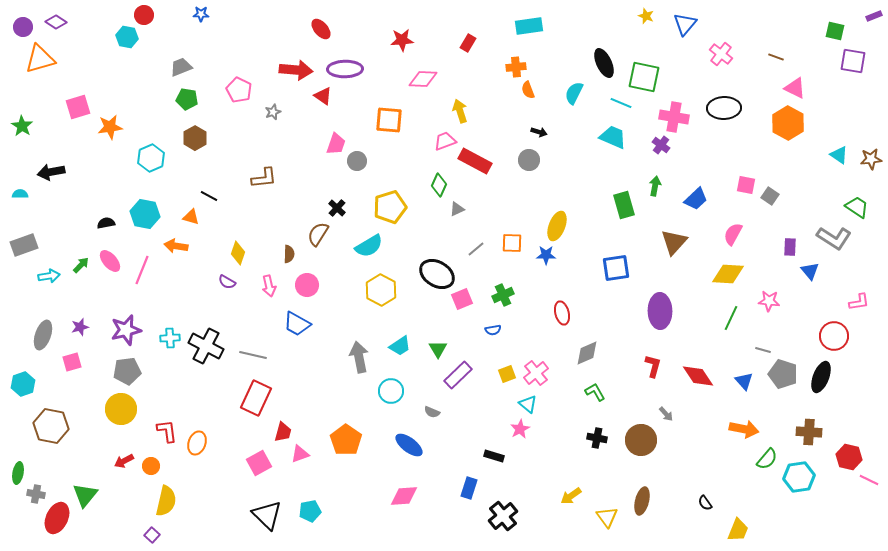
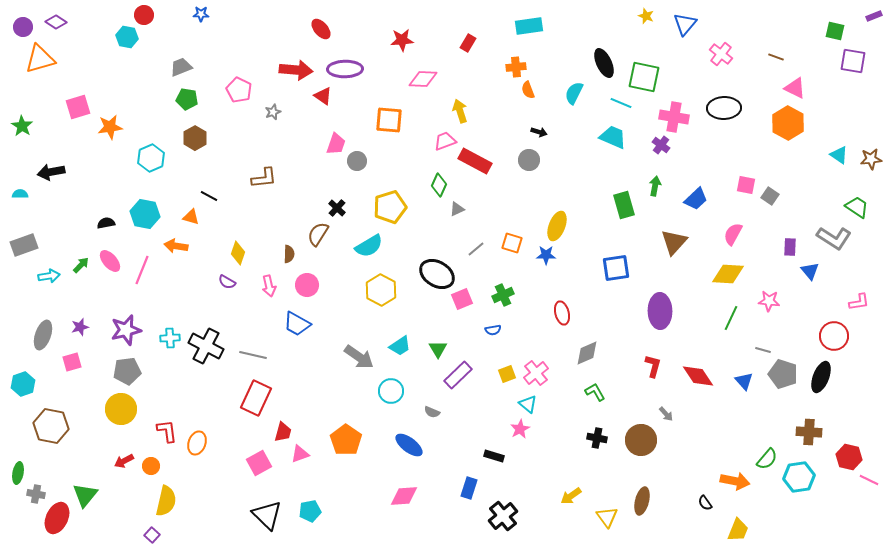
orange square at (512, 243): rotated 15 degrees clockwise
gray arrow at (359, 357): rotated 136 degrees clockwise
orange arrow at (744, 429): moved 9 px left, 52 px down
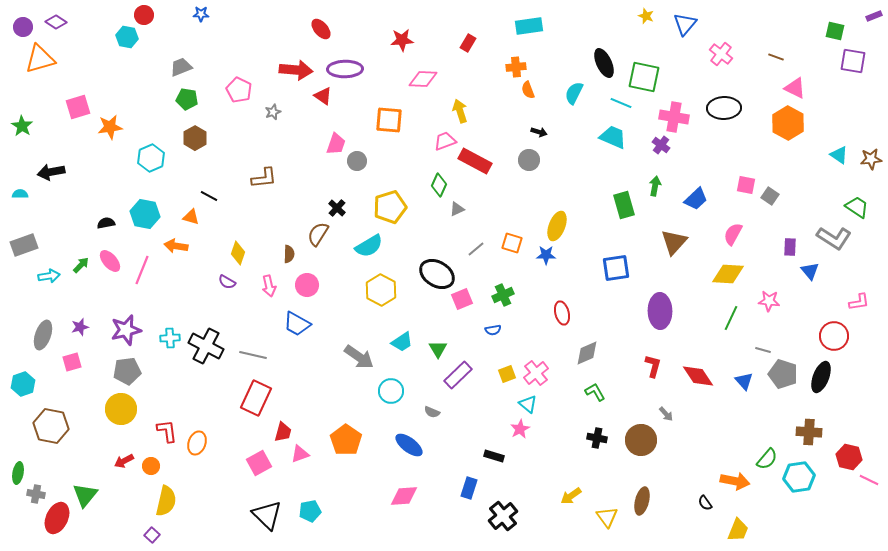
cyan trapezoid at (400, 346): moved 2 px right, 4 px up
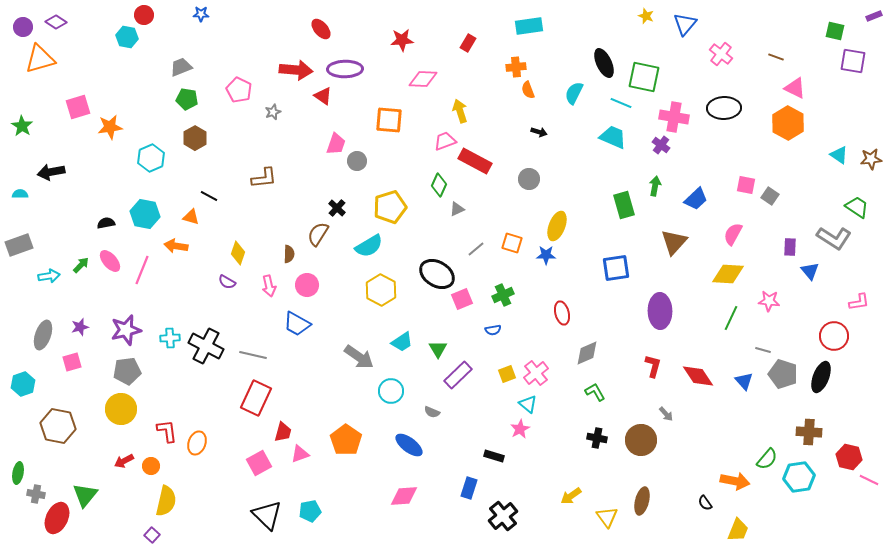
gray circle at (529, 160): moved 19 px down
gray rectangle at (24, 245): moved 5 px left
brown hexagon at (51, 426): moved 7 px right
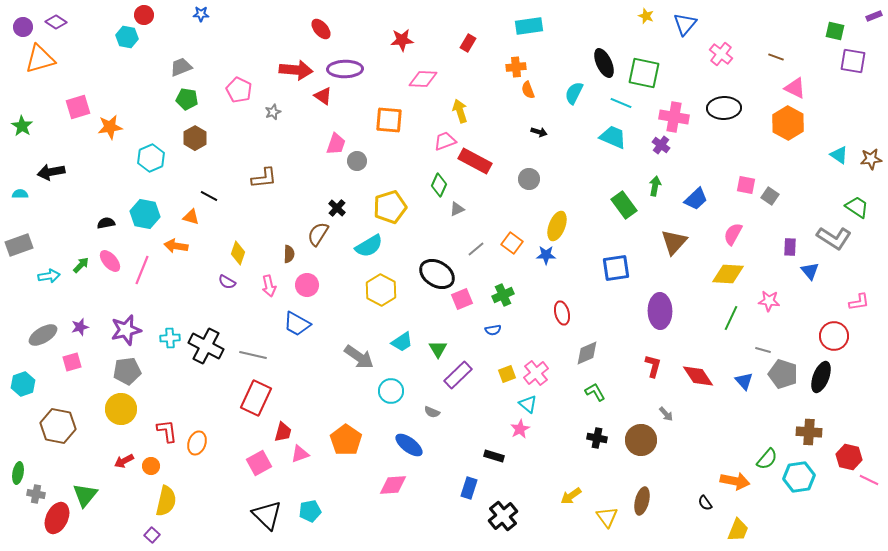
green square at (644, 77): moved 4 px up
green rectangle at (624, 205): rotated 20 degrees counterclockwise
orange square at (512, 243): rotated 20 degrees clockwise
gray ellipse at (43, 335): rotated 40 degrees clockwise
pink diamond at (404, 496): moved 11 px left, 11 px up
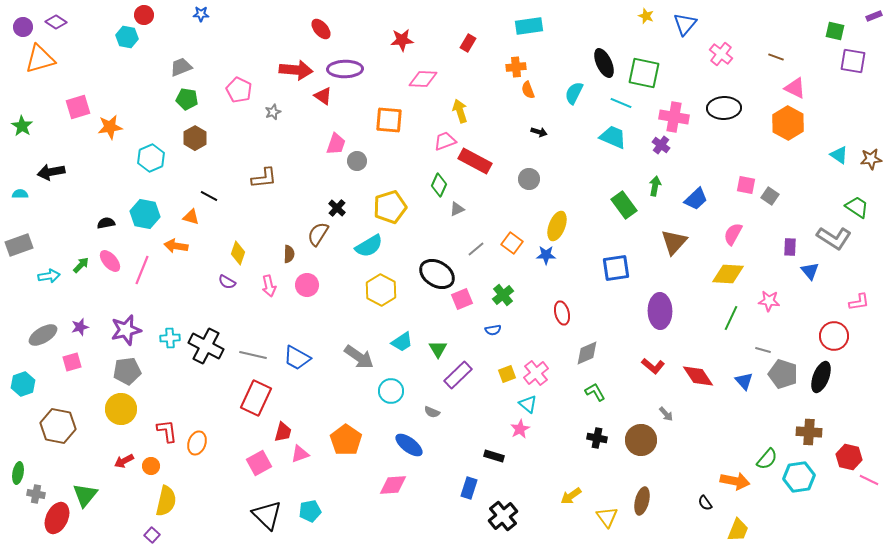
green cross at (503, 295): rotated 15 degrees counterclockwise
blue trapezoid at (297, 324): moved 34 px down
red L-shape at (653, 366): rotated 115 degrees clockwise
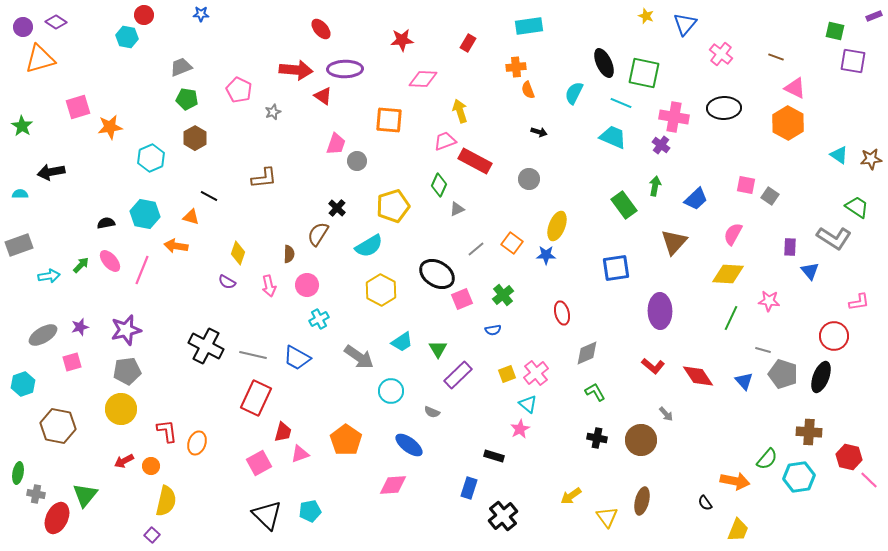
yellow pentagon at (390, 207): moved 3 px right, 1 px up
cyan cross at (170, 338): moved 149 px right, 19 px up; rotated 24 degrees counterclockwise
pink line at (869, 480): rotated 18 degrees clockwise
